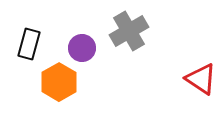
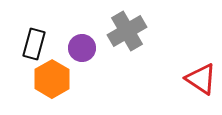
gray cross: moved 2 px left
black rectangle: moved 5 px right
orange hexagon: moved 7 px left, 3 px up
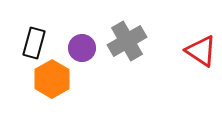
gray cross: moved 10 px down
black rectangle: moved 1 px up
red triangle: moved 28 px up
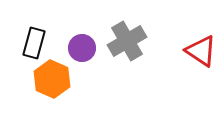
orange hexagon: rotated 6 degrees counterclockwise
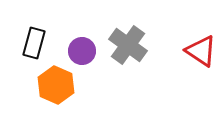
gray cross: moved 1 px right, 4 px down; rotated 24 degrees counterclockwise
purple circle: moved 3 px down
orange hexagon: moved 4 px right, 6 px down
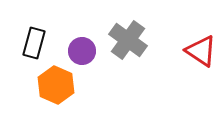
gray cross: moved 5 px up
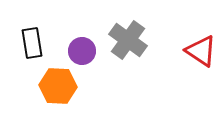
black rectangle: moved 2 px left; rotated 24 degrees counterclockwise
orange hexagon: moved 2 px right, 1 px down; rotated 21 degrees counterclockwise
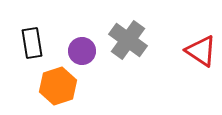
orange hexagon: rotated 21 degrees counterclockwise
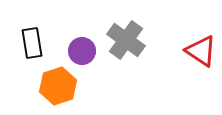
gray cross: moved 2 px left
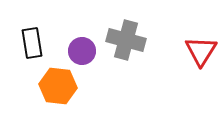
gray cross: rotated 21 degrees counterclockwise
red triangle: rotated 28 degrees clockwise
orange hexagon: rotated 24 degrees clockwise
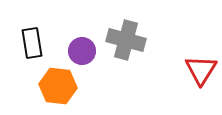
red triangle: moved 19 px down
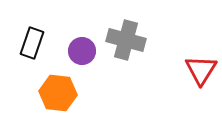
black rectangle: rotated 28 degrees clockwise
orange hexagon: moved 7 px down
